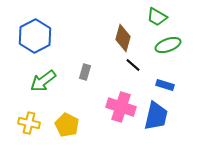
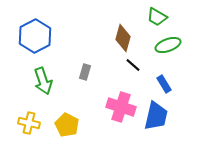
green arrow: rotated 72 degrees counterclockwise
blue rectangle: moved 1 px left, 1 px up; rotated 42 degrees clockwise
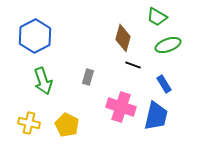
black line: rotated 21 degrees counterclockwise
gray rectangle: moved 3 px right, 5 px down
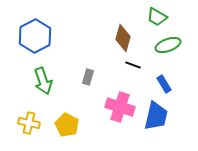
pink cross: moved 1 px left
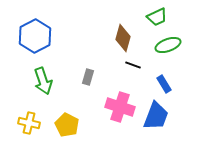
green trapezoid: rotated 55 degrees counterclockwise
blue trapezoid: rotated 8 degrees clockwise
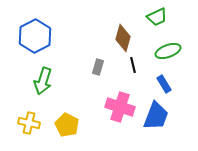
green ellipse: moved 6 px down
black line: rotated 56 degrees clockwise
gray rectangle: moved 10 px right, 10 px up
green arrow: rotated 36 degrees clockwise
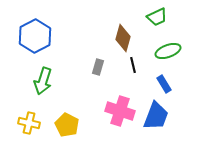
pink cross: moved 4 px down
